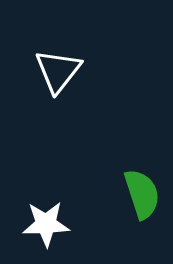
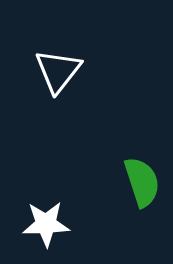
green semicircle: moved 12 px up
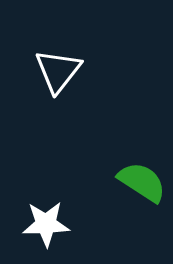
green semicircle: rotated 39 degrees counterclockwise
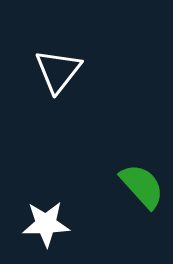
green semicircle: moved 4 px down; rotated 15 degrees clockwise
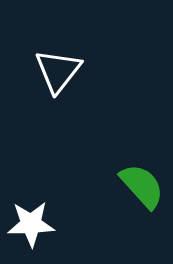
white star: moved 15 px left
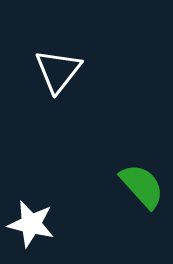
white star: rotated 15 degrees clockwise
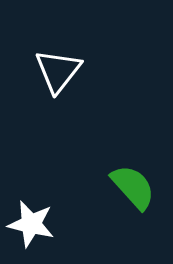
green semicircle: moved 9 px left, 1 px down
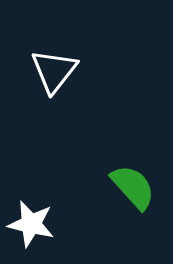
white triangle: moved 4 px left
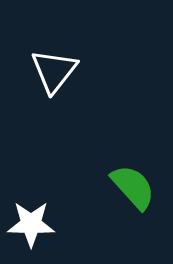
white star: rotated 12 degrees counterclockwise
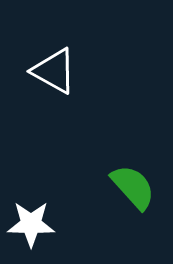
white triangle: rotated 39 degrees counterclockwise
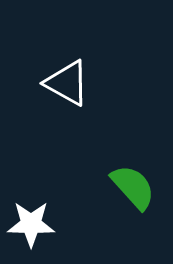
white triangle: moved 13 px right, 12 px down
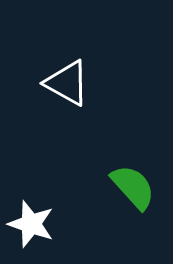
white star: rotated 18 degrees clockwise
